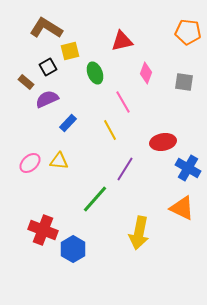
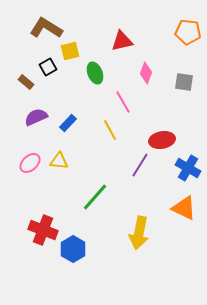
purple semicircle: moved 11 px left, 18 px down
red ellipse: moved 1 px left, 2 px up
purple line: moved 15 px right, 4 px up
green line: moved 2 px up
orange triangle: moved 2 px right
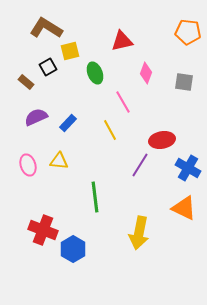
pink ellipse: moved 2 px left, 2 px down; rotated 65 degrees counterclockwise
green line: rotated 48 degrees counterclockwise
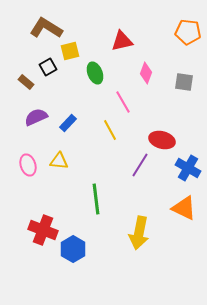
red ellipse: rotated 25 degrees clockwise
green line: moved 1 px right, 2 px down
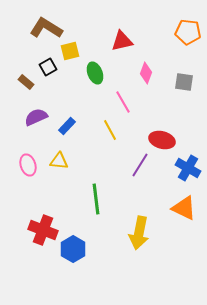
blue rectangle: moved 1 px left, 3 px down
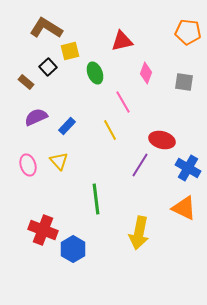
black square: rotated 12 degrees counterclockwise
yellow triangle: rotated 42 degrees clockwise
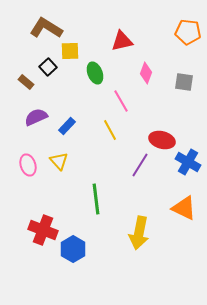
yellow square: rotated 12 degrees clockwise
pink line: moved 2 px left, 1 px up
blue cross: moved 6 px up
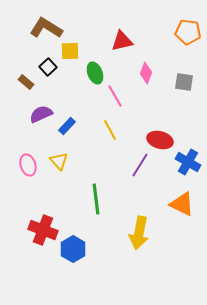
pink line: moved 6 px left, 5 px up
purple semicircle: moved 5 px right, 3 px up
red ellipse: moved 2 px left
orange triangle: moved 2 px left, 4 px up
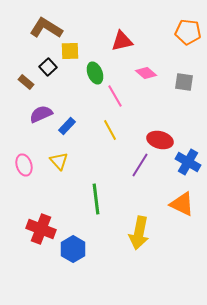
pink diamond: rotated 70 degrees counterclockwise
pink ellipse: moved 4 px left
red cross: moved 2 px left, 1 px up
